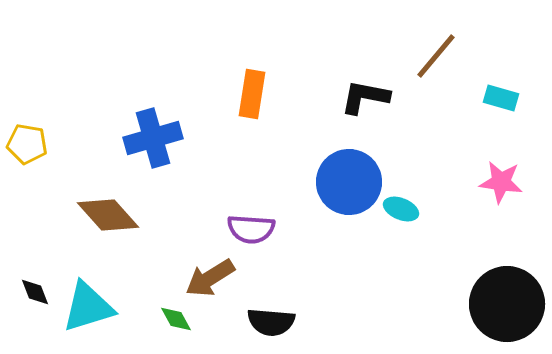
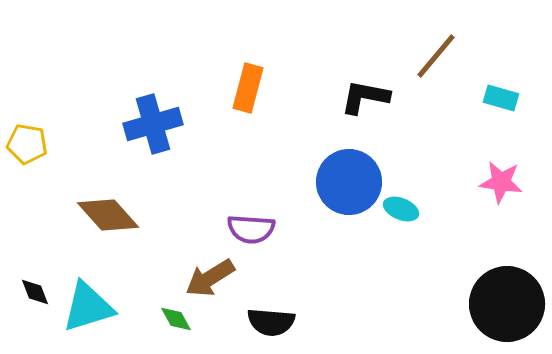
orange rectangle: moved 4 px left, 6 px up; rotated 6 degrees clockwise
blue cross: moved 14 px up
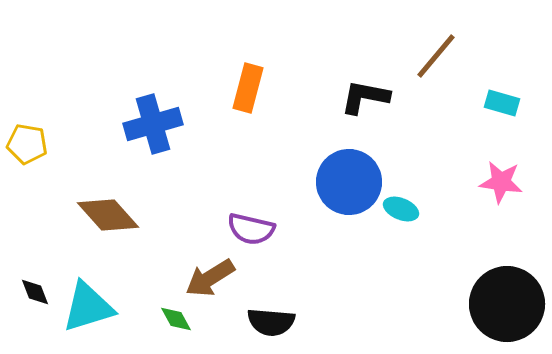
cyan rectangle: moved 1 px right, 5 px down
purple semicircle: rotated 9 degrees clockwise
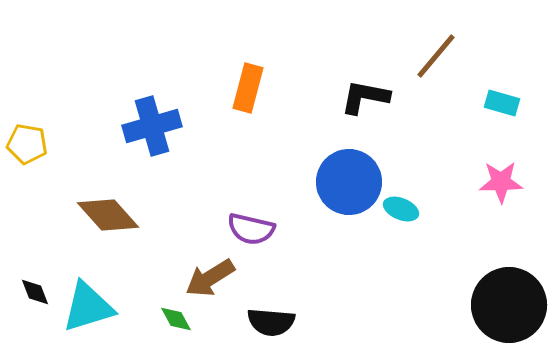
blue cross: moved 1 px left, 2 px down
pink star: rotated 9 degrees counterclockwise
black circle: moved 2 px right, 1 px down
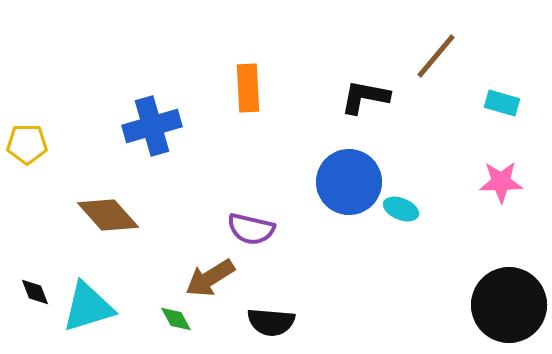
orange rectangle: rotated 18 degrees counterclockwise
yellow pentagon: rotated 9 degrees counterclockwise
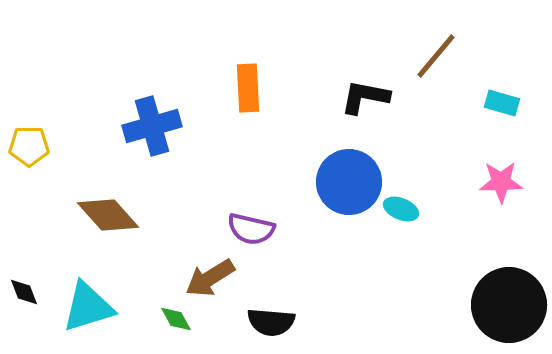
yellow pentagon: moved 2 px right, 2 px down
black diamond: moved 11 px left
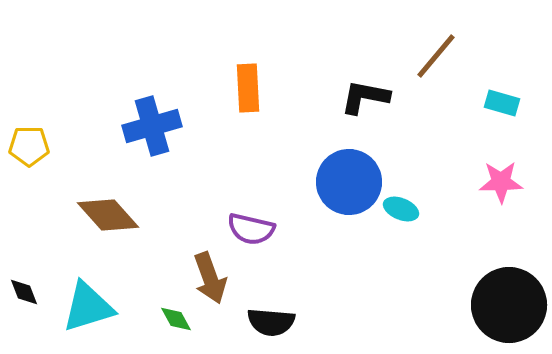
brown arrow: rotated 78 degrees counterclockwise
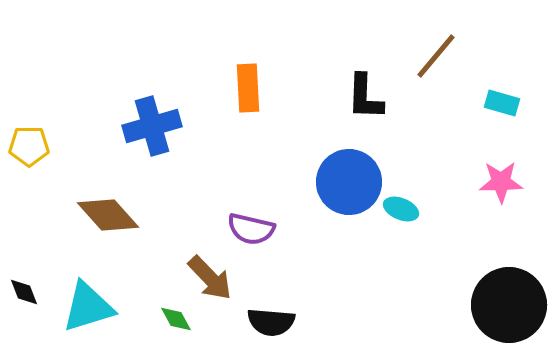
black L-shape: rotated 99 degrees counterclockwise
brown arrow: rotated 24 degrees counterclockwise
